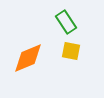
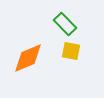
green rectangle: moved 1 px left, 2 px down; rotated 10 degrees counterclockwise
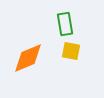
green rectangle: rotated 35 degrees clockwise
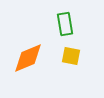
yellow square: moved 5 px down
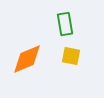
orange diamond: moved 1 px left, 1 px down
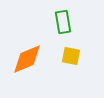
green rectangle: moved 2 px left, 2 px up
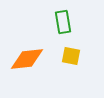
orange diamond: rotated 16 degrees clockwise
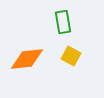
yellow square: rotated 18 degrees clockwise
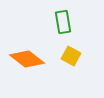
orange diamond: rotated 44 degrees clockwise
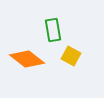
green rectangle: moved 10 px left, 8 px down
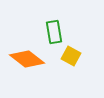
green rectangle: moved 1 px right, 2 px down
